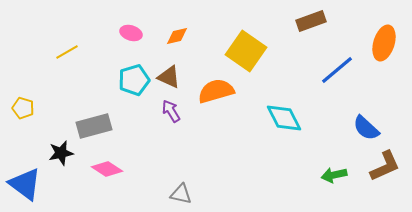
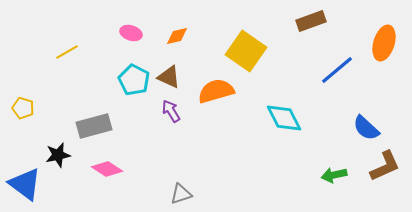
cyan pentagon: rotated 28 degrees counterclockwise
black star: moved 3 px left, 2 px down
gray triangle: rotated 30 degrees counterclockwise
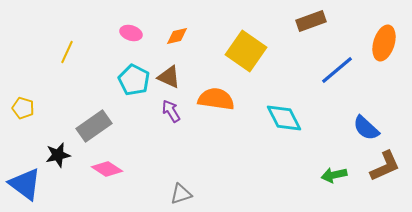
yellow line: rotated 35 degrees counterclockwise
orange semicircle: moved 8 px down; rotated 24 degrees clockwise
gray rectangle: rotated 20 degrees counterclockwise
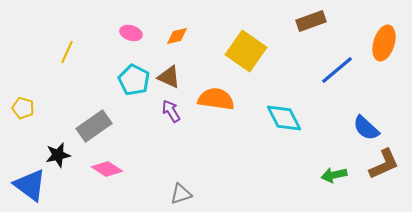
brown L-shape: moved 1 px left, 2 px up
blue triangle: moved 5 px right, 1 px down
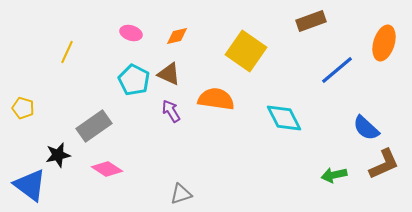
brown triangle: moved 3 px up
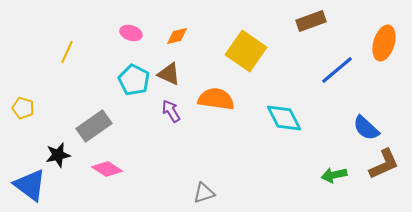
gray triangle: moved 23 px right, 1 px up
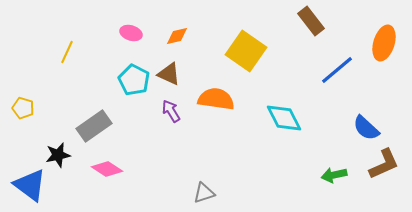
brown rectangle: rotated 72 degrees clockwise
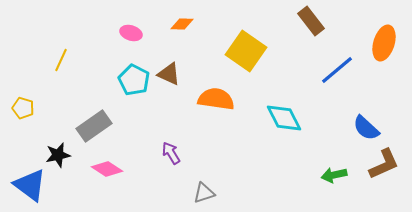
orange diamond: moved 5 px right, 12 px up; rotated 15 degrees clockwise
yellow line: moved 6 px left, 8 px down
purple arrow: moved 42 px down
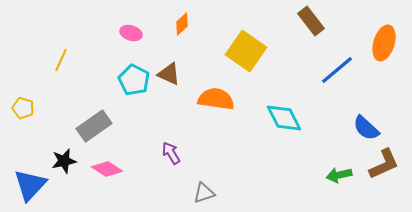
orange diamond: rotated 45 degrees counterclockwise
black star: moved 6 px right, 6 px down
green arrow: moved 5 px right
blue triangle: rotated 36 degrees clockwise
